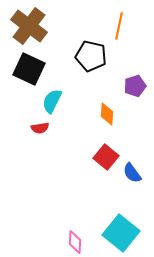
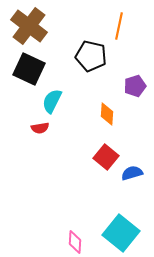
blue semicircle: rotated 110 degrees clockwise
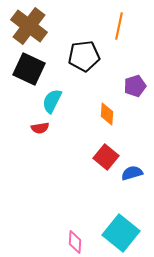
black pentagon: moved 7 px left; rotated 20 degrees counterclockwise
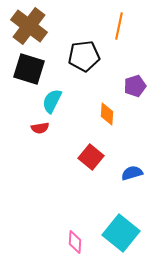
black square: rotated 8 degrees counterclockwise
red square: moved 15 px left
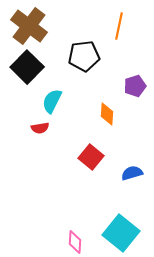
black square: moved 2 px left, 2 px up; rotated 28 degrees clockwise
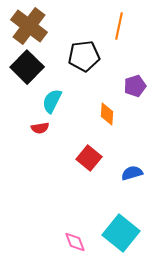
red square: moved 2 px left, 1 px down
pink diamond: rotated 25 degrees counterclockwise
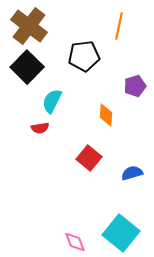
orange diamond: moved 1 px left, 1 px down
